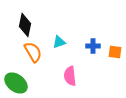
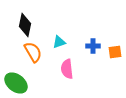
orange square: rotated 16 degrees counterclockwise
pink semicircle: moved 3 px left, 7 px up
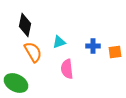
green ellipse: rotated 10 degrees counterclockwise
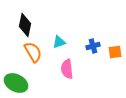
blue cross: rotated 16 degrees counterclockwise
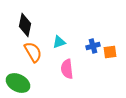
orange square: moved 5 px left
green ellipse: moved 2 px right
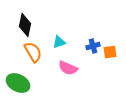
pink semicircle: moved 1 px right, 1 px up; rotated 60 degrees counterclockwise
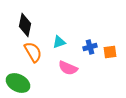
blue cross: moved 3 px left, 1 px down
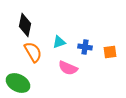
blue cross: moved 5 px left; rotated 24 degrees clockwise
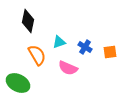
black diamond: moved 3 px right, 4 px up
blue cross: rotated 24 degrees clockwise
orange semicircle: moved 4 px right, 3 px down
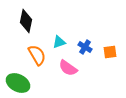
black diamond: moved 2 px left
pink semicircle: rotated 12 degrees clockwise
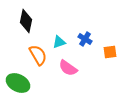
blue cross: moved 8 px up
orange semicircle: moved 1 px right
